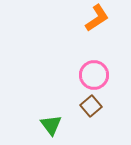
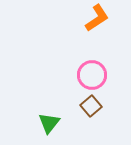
pink circle: moved 2 px left
green triangle: moved 2 px left, 2 px up; rotated 15 degrees clockwise
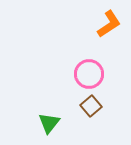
orange L-shape: moved 12 px right, 6 px down
pink circle: moved 3 px left, 1 px up
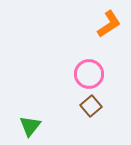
green triangle: moved 19 px left, 3 px down
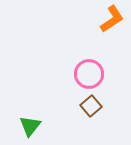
orange L-shape: moved 3 px right, 5 px up
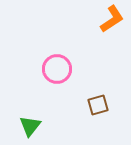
pink circle: moved 32 px left, 5 px up
brown square: moved 7 px right, 1 px up; rotated 25 degrees clockwise
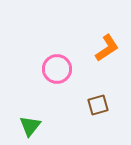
orange L-shape: moved 5 px left, 29 px down
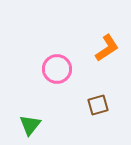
green triangle: moved 1 px up
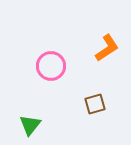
pink circle: moved 6 px left, 3 px up
brown square: moved 3 px left, 1 px up
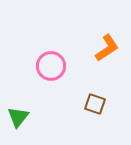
brown square: rotated 35 degrees clockwise
green triangle: moved 12 px left, 8 px up
